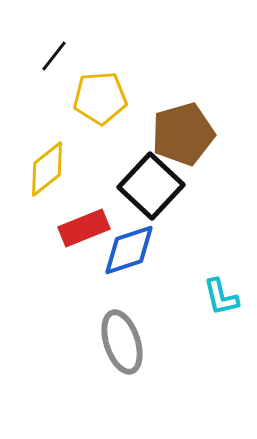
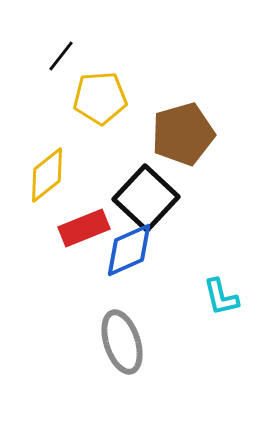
black line: moved 7 px right
yellow diamond: moved 6 px down
black square: moved 5 px left, 12 px down
blue diamond: rotated 6 degrees counterclockwise
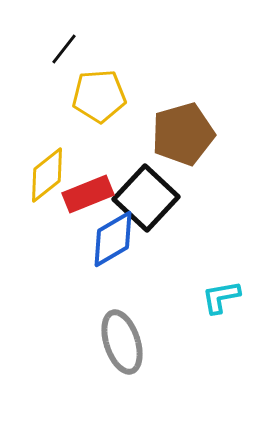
black line: moved 3 px right, 7 px up
yellow pentagon: moved 1 px left, 2 px up
red rectangle: moved 4 px right, 34 px up
blue diamond: moved 16 px left, 11 px up; rotated 6 degrees counterclockwise
cyan L-shape: rotated 93 degrees clockwise
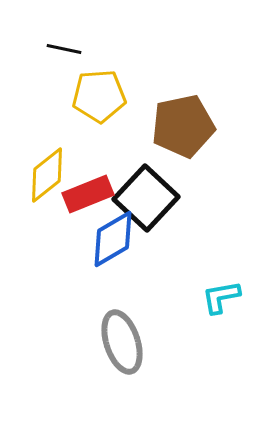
black line: rotated 64 degrees clockwise
brown pentagon: moved 8 px up; rotated 4 degrees clockwise
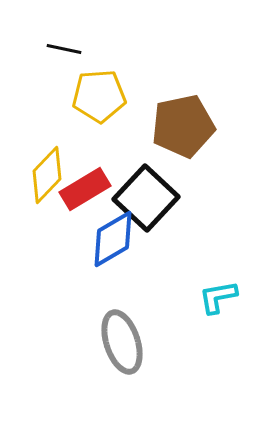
yellow diamond: rotated 8 degrees counterclockwise
red rectangle: moved 3 px left, 5 px up; rotated 9 degrees counterclockwise
cyan L-shape: moved 3 px left
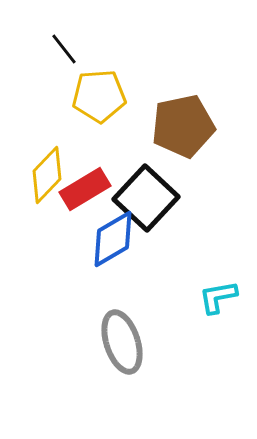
black line: rotated 40 degrees clockwise
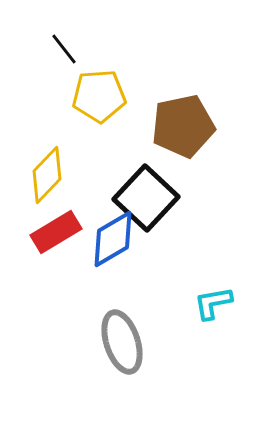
red rectangle: moved 29 px left, 43 px down
cyan L-shape: moved 5 px left, 6 px down
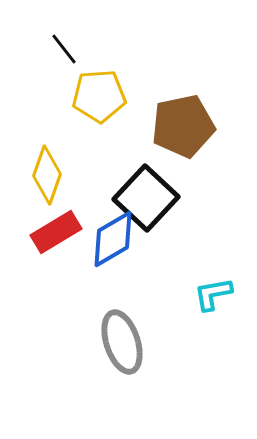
yellow diamond: rotated 24 degrees counterclockwise
cyan L-shape: moved 9 px up
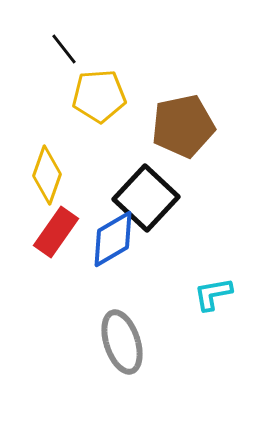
red rectangle: rotated 24 degrees counterclockwise
